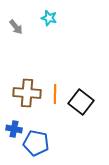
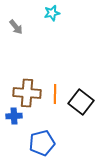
cyan star: moved 3 px right, 5 px up; rotated 28 degrees counterclockwise
blue cross: moved 13 px up; rotated 14 degrees counterclockwise
blue pentagon: moved 6 px right; rotated 25 degrees counterclockwise
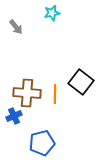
black square: moved 20 px up
blue cross: rotated 21 degrees counterclockwise
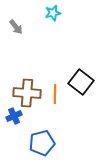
cyan star: moved 1 px right
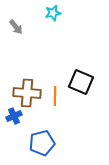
black square: rotated 15 degrees counterclockwise
orange line: moved 2 px down
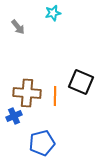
gray arrow: moved 2 px right
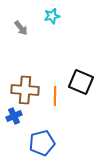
cyan star: moved 1 px left, 3 px down
gray arrow: moved 3 px right, 1 px down
brown cross: moved 2 px left, 3 px up
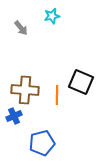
orange line: moved 2 px right, 1 px up
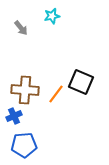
orange line: moved 1 px left, 1 px up; rotated 36 degrees clockwise
blue pentagon: moved 18 px left, 2 px down; rotated 10 degrees clockwise
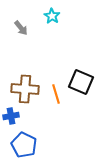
cyan star: rotated 28 degrees counterclockwise
brown cross: moved 1 px up
orange line: rotated 54 degrees counterclockwise
blue cross: moved 3 px left; rotated 14 degrees clockwise
blue pentagon: rotated 30 degrees clockwise
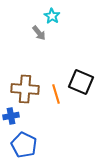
gray arrow: moved 18 px right, 5 px down
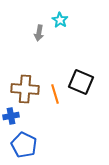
cyan star: moved 8 px right, 4 px down
gray arrow: rotated 49 degrees clockwise
orange line: moved 1 px left
